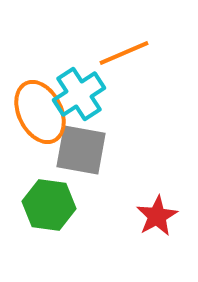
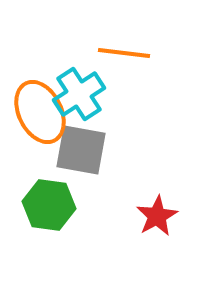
orange line: rotated 30 degrees clockwise
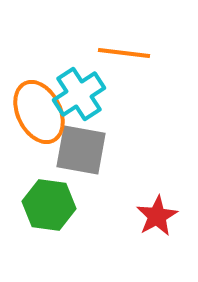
orange ellipse: moved 1 px left
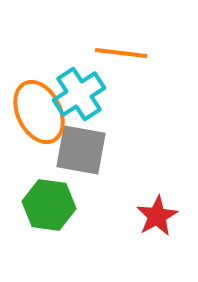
orange line: moved 3 px left
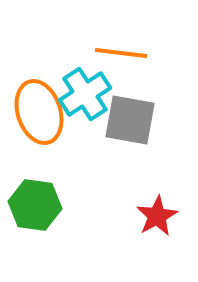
cyan cross: moved 6 px right
orange ellipse: rotated 8 degrees clockwise
gray square: moved 49 px right, 30 px up
green hexagon: moved 14 px left
